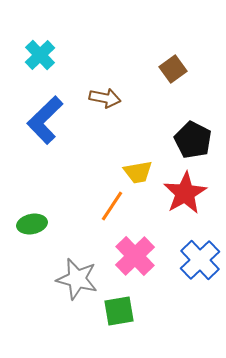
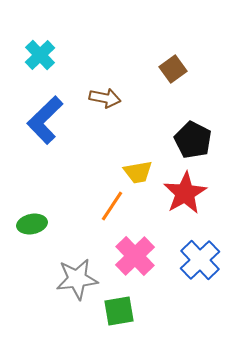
gray star: rotated 21 degrees counterclockwise
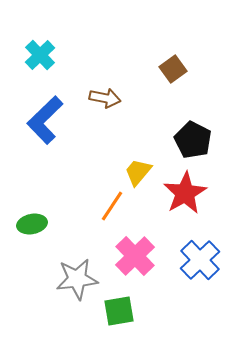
yellow trapezoid: rotated 140 degrees clockwise
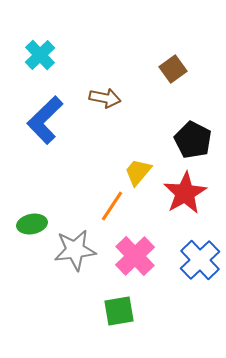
gray star: moved 2 px left, 29 px up
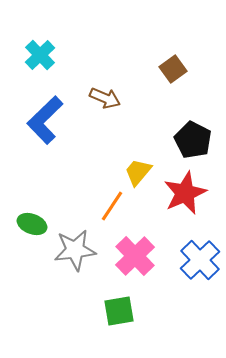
brown arrow: rotated 12 degrees clockwise
red star: rotated 6 degrees clockwise
green ellipse: rotated 32 degrees clockwise
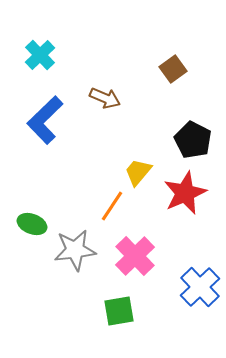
blue cross: moved 27 px down
